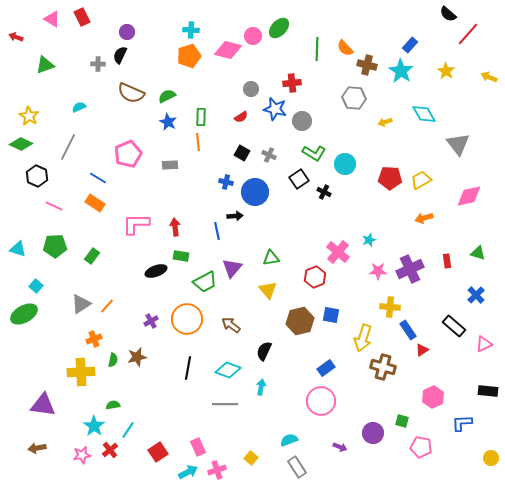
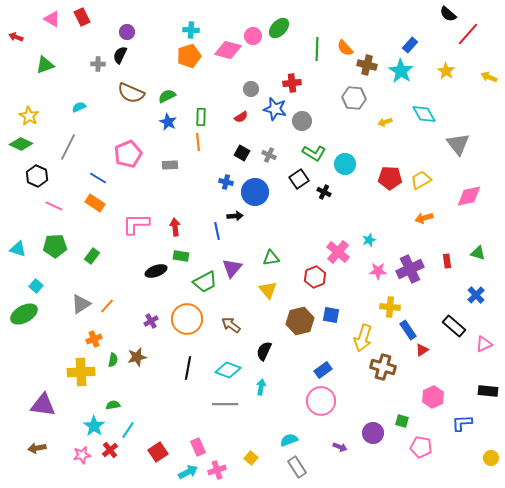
blue rectangle at (326, 368): moved 3 px left, 2 px down
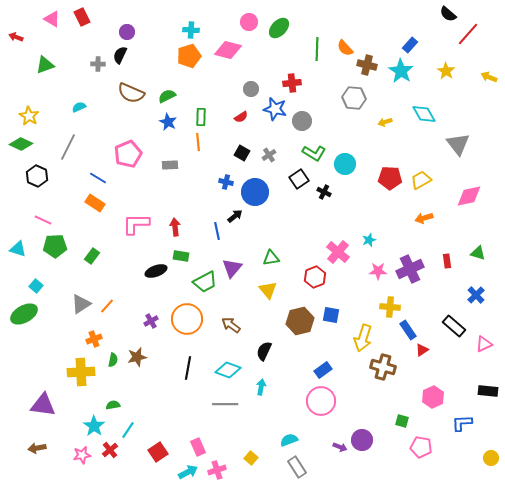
pink circle at (253, 36): moved 4 px left, 14 px up
gray cross at (269, 155): rotated 32 degrees clockwise
pink line at (54, 206): moved 11 px left, 14 px down
black arrow at (235, 216): rotated 35 degrees counterclockwise
purple circle at (373, 433): moved 11 px left, 7 px down
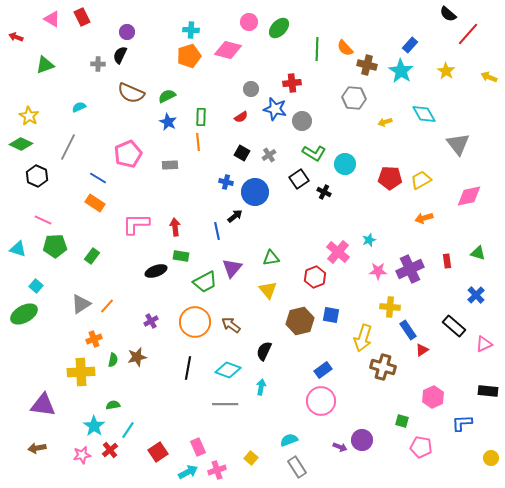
orange circle at (187, 319): moved 8 px right, 3 px down
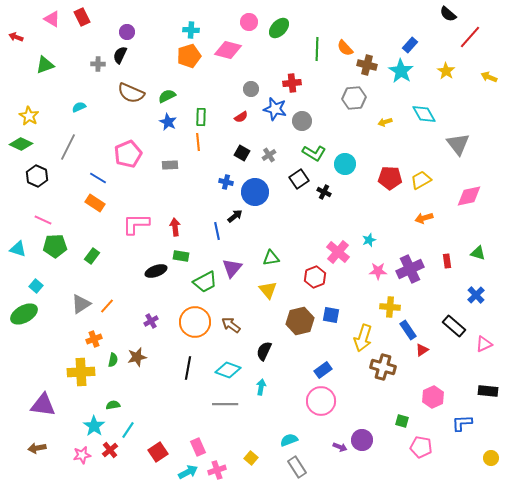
red line at (468, 34): moved 2 px right, 3 px down
gray hexagon at (354, 98): rotated 10 degrees counterclockwise
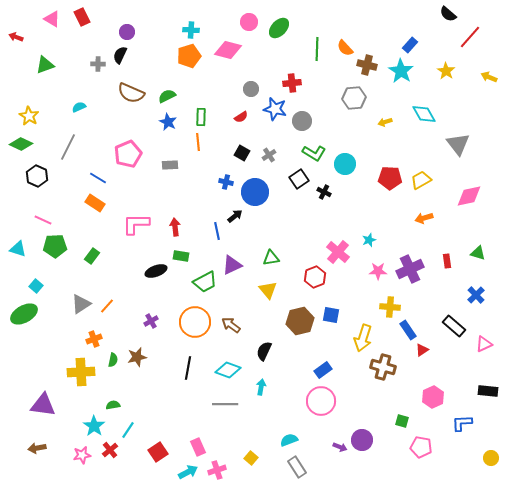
purple triangle at (232, 268): moved 3 px up; rotated 25 degrees clockwise
